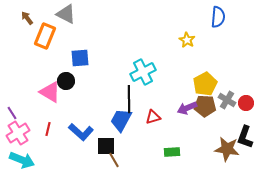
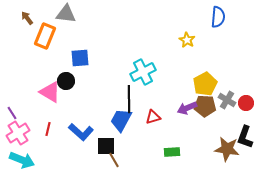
gray triangle: rotated 20 degrees counterclockwise
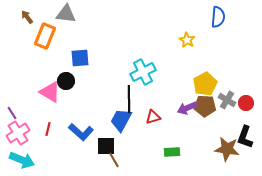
brown arrow: moved 1 px up
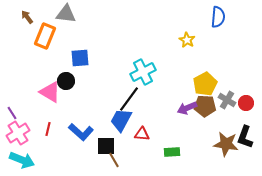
black line: rotated 36 degrees clockwise
red triangle: moved 11 px left, 17 px down; rotated 21 degrees clockwise
brown star: moved 1 px left, 5 px up
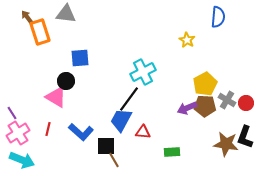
orange rectangle: moved 5 px left, 4 px up; rotated 40 degrees counterclockwise
pink triangle: moved 6 px right, 5 px down
red triangle: moved 1 px right, 2 px up
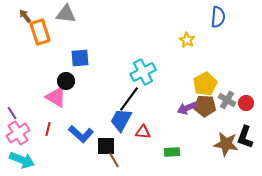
brown arrow: moved 2 px left, 1 px up
blue L-shape: moved 2 px down
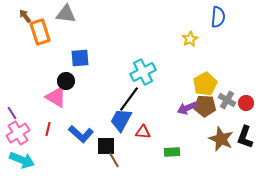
yellow star: moved 3 px right, 1 px up; rotated 14 degrees clockwise
brown star: moved 5 px left, 5 px up; rotated 15 degrees clockwise
